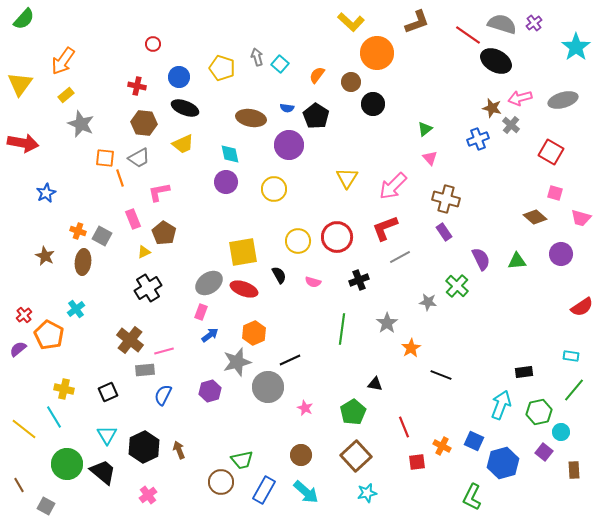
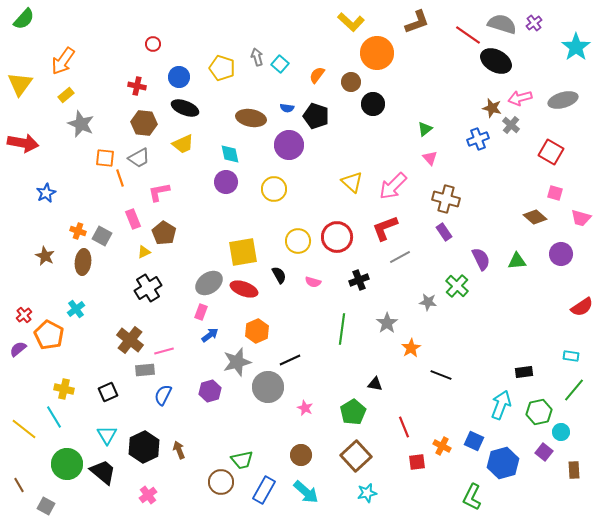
black pentagon at (316, 116): rotated 15 degrees counterclockwise
yellow triangle at (347, 178): moved 5 px right, 4 px down; rotated 20 degrees counterclockwise
orange hexagon at (254, 333): moved 3 px right, 2 px up
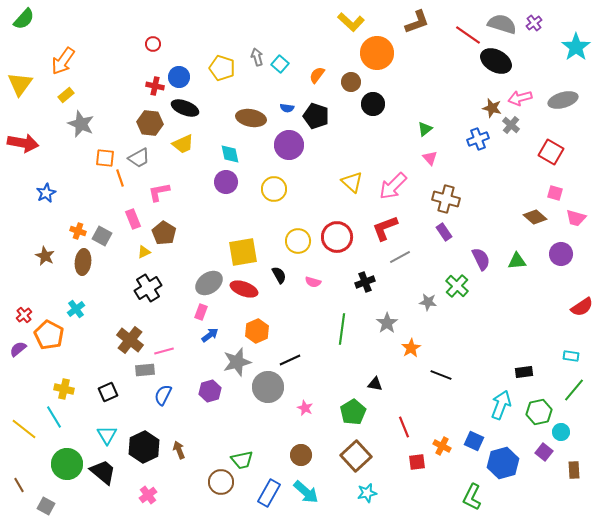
red cross at (137, 86): moved 18 px right
brown hexagon at (144, 123): moved 6 px right
pink trapezoid at (581, 218): moved 5 px left
black cross at (359, 280): moved 6 px right, 2 px down
blue rectangle at (264, 490): moved 5 px right, 3 px down
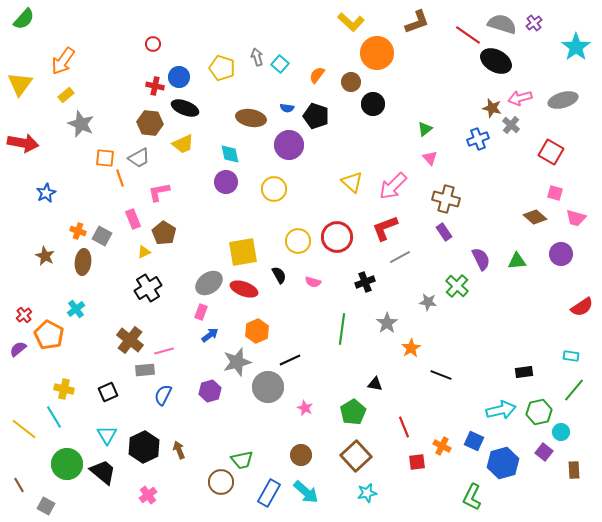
cyan arrow at (501, 405): moved 5 px down; rotated 56 degrees clockwise
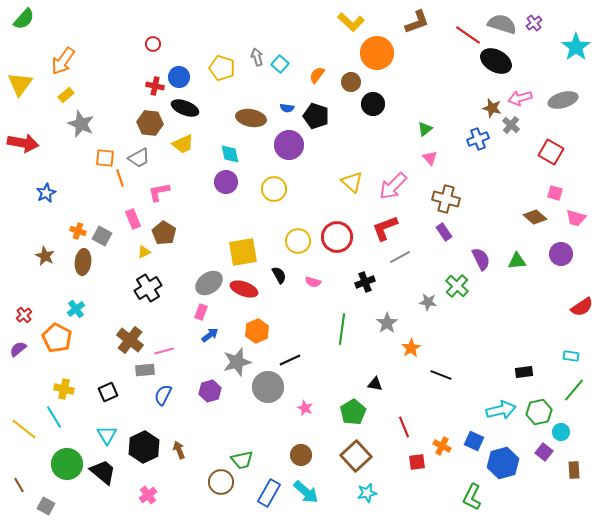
orange pentagon at (49, 335): moved 8 px right, 3 px down
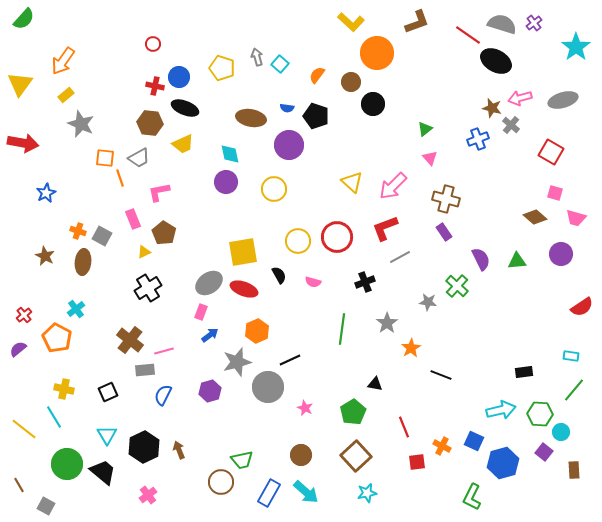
green hexagon at (539, 412): moved 1 px right, 2 px down; rotated 15 degrees clockwise
